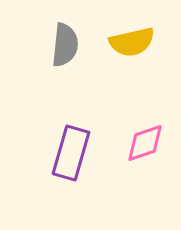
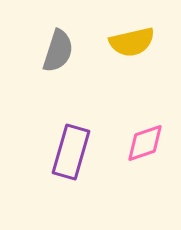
gray semicircle: moved 7 px left, 6 px down; rotated 12 degrees clockwise
purple rectangle: moved 1 px up
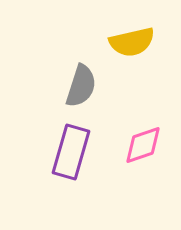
gray semicircle: moved 23 px right, 35 px down
pink diamond: moved 2 px left, 2 px down
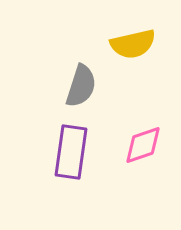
yellow semicircle: moved 1 px right, 2 px down
purple rectangle: rotated 8 degrees counterclockwise
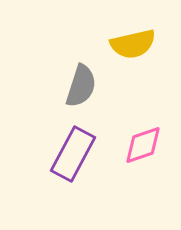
purple rectangle: moved 2 px right, 2 px down; rotated 20 degrees clockwise
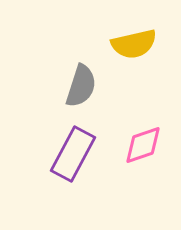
yellow semicircle: moved 1 px right
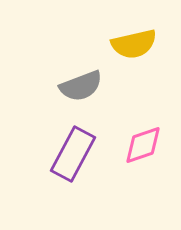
gray semicircle: rotated 51 degrees clockwise
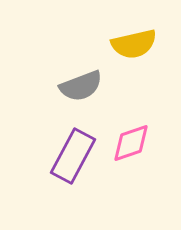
pink diamond: moved 12 px left, 2 px up
purple rectangle: moved 2 px down
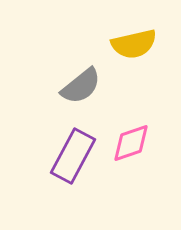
gray semicircle: rotated 18 degrees counterclockwise
